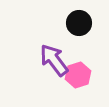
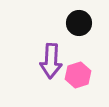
purple arrow: moved 3 px left, 1 px down; rotated 140 degrees counterclockwise
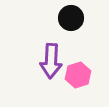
black circle: moved 8 px left, 5 px up
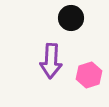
pink hexagon: moved 11 px right
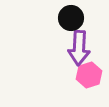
purple arrow: moved 28 px right, 13 px up
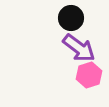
purple arrow: rotated 56 degrees counterclockwise
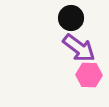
pink hexagon: rotated 20 degrees clockwise
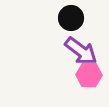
purple arrow: moved 2 px right, 3 px down
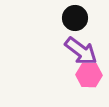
black circle: moved 4 px right
